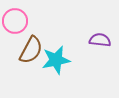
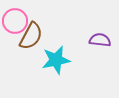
brown semicircle: moved 14 px up
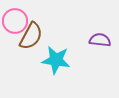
cyan star: rotated 20 degrees clockwise
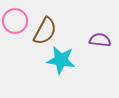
brown semicircle: moved 14 px right, 5 px up
cyan star: moved 5 px right
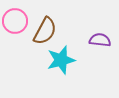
cyan star: rotated 24 degrees counterclockwise
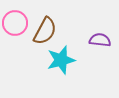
pink circle: moved 2 px down
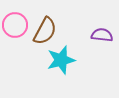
pink circle: moved 2 px down
purple semicircle: moved 2 px right, 5 px up
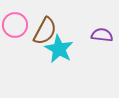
cyan star: moved 2 px left, 11 px up; rotated 28 degrees counterclockwise
